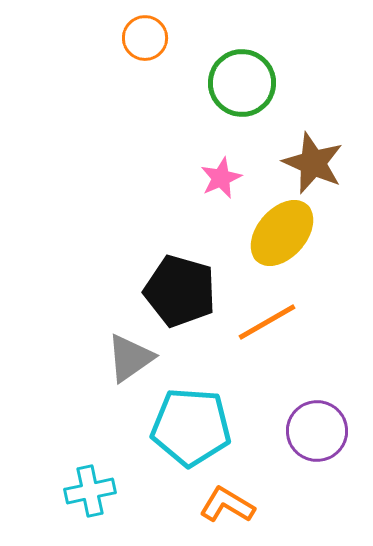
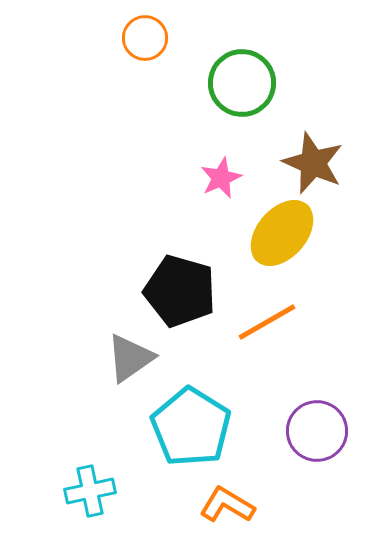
cyan pentagon: rotated 28 degrees clockwise
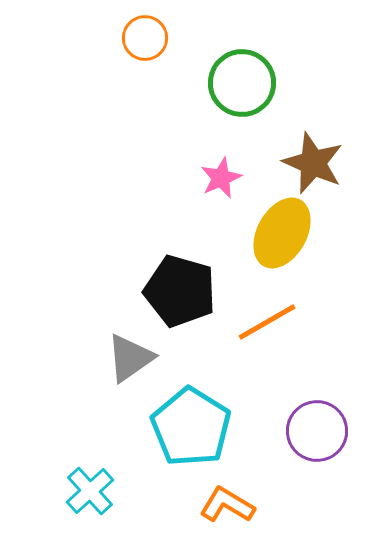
yellow ellipse: rotated 12 degrees counterclockwise
cyan cross: rotated 30 degrees counterclockwise
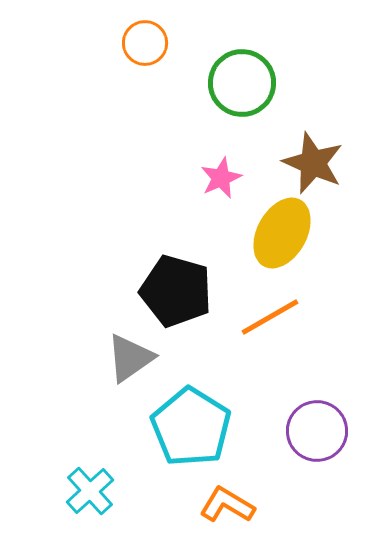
orange circle: moved 5 px down
black pentagon: moved 4 px left
orange line: moved 3 px right, 5 px up
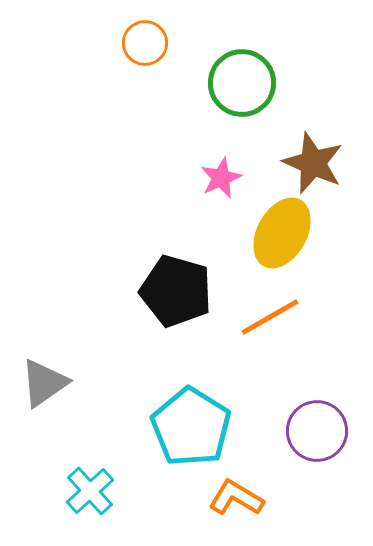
gray triangle: moved 86 px left, 25 px down
orange L-shape: moved 9 px right, 7 px up
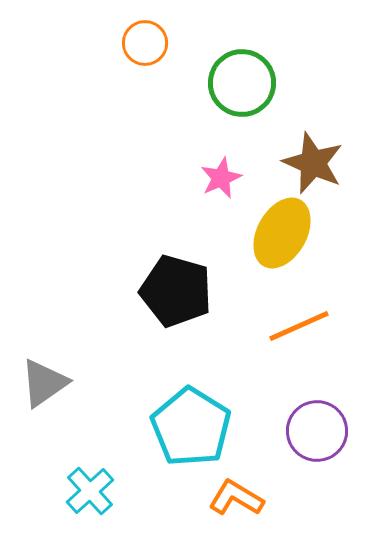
orange line: moved 29 px right, 9 px down; rotated 6 degrees clockwise
